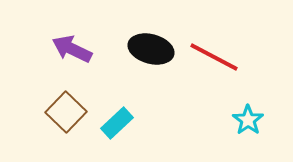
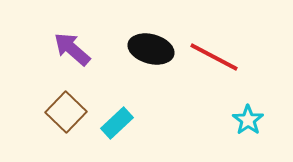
purple arrow: rotated 15 degrees clockwise
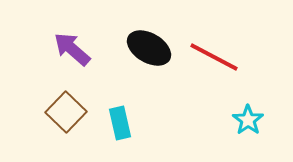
black ellipse: moved 2 px left, 1 px up; rotated 15 degrees clockwise
cyan rectangle: moved 3 px right; rotated 60 degrees counterclockwise
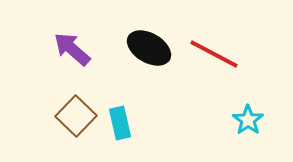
red line: moved 3 px up
brown square: moved 10 px right, 4 px down
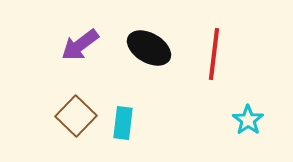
purple arrow: moved 8 px right, 4 px up; rotated 78 degrees counterclockwise
red line: rotated 69 degrees clockwise
cyan rectangle: moved 3 px right; rotated 20 degrees clockwise
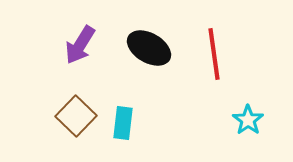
purple arrow: rotated 21 degrees counterclockwise
red line: rotated 15 degrees counterclockwise
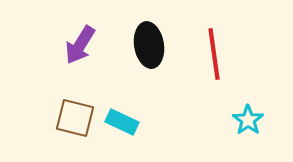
black ellipse: moved 3 px up; rotated 51 degrees clockwise
brown square: moved 1 px left, 2 px down; rotated 30 degrees counterclockwise
cyan rectangle: moved 1 px left, 1 px up; rotated 72 degrees counterclockwise
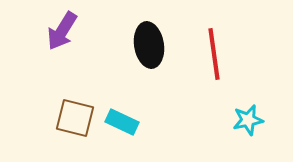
purple arrow: moved 18 px left, 14 px up
cyan star: rotated 24 degrees clockwise
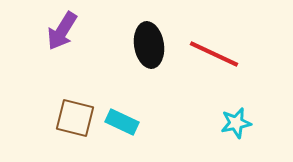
red line: rotated 57 degrees counterclockwise
cyan star: moved 12 px left, 3 px down
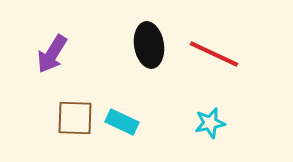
purple arrow: moved 10 px left, 23 px down
brown square: rotated 12 degrees counterclockwise
cyan star: moved 26 px left
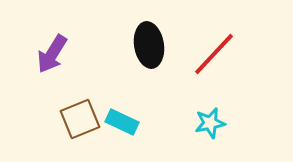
red line: rotated 72 degrees counterclockwise
brown square: moved 5 px right, 1 px down; rotated 24 degrees counterclockwise
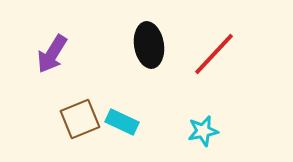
cyan star: moved 7 px left, 8 px down
